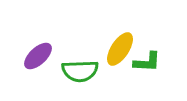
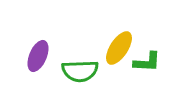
yellow ellipse: moved 1 px left, 1 px up
purple ellipse: rotated 24 degrees counterclockwise
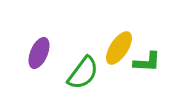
purple ellipse: moved 1 px right, 3 px up
green semicircle: moved 3 px right, 2 px down; rotated 51 degrees counterclockwise
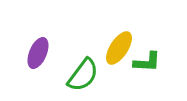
purple ellipse: moved 1 px left
green semicircle: moved 2 px down
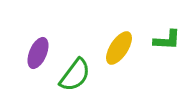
green L-shape: moved 20 px right, 22 px up
green semicircle: moved 8 px left
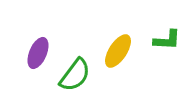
yellow ellipse: moved 1 px left, 3 px down
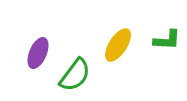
yellow ellipse: moved 6 px up
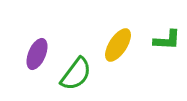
purple ellipse: moved 1 px left, 1 px down
green semicircle: moved 1 px right, 1 px up
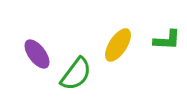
purple ellipse: rotated 60 degrees counterclockwise
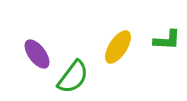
yellow ellipse: moved 2 px down
green semicircle: moved 3 px left, 3 px down
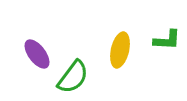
yellow ellipse: moved 2 px right, 3 px down; rotated 20 degrees counterclockwise
